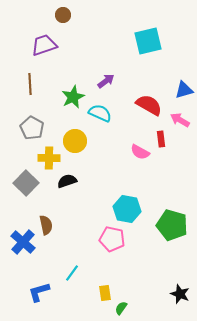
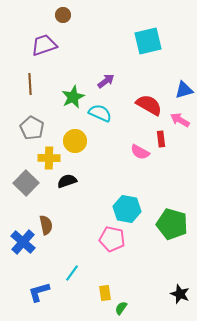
green pentagon: moved 1 px up
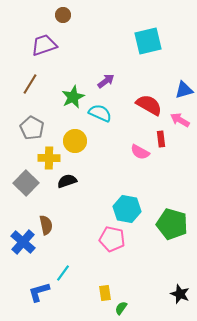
brown line: rotated 35 degrees clockwise
cyan line: moved 9 px left
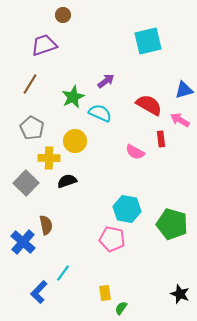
pink semicircle: moved 5 px left
blue L-shape: rotated 30 degrees counterclockwise
